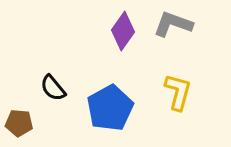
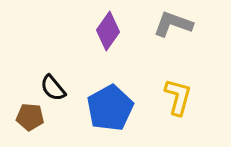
purple diamond: moved 15 px left
yellow L-shape: moved 5 px down
brown pentagon: moved 11 px right, 6 px up
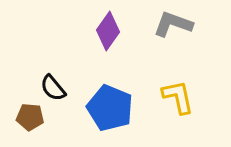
yellow L-shape: rotated 27 degrees counterclockwise
blue pentagon: rotated 21 degrees counterclockwise
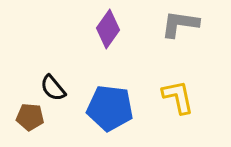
gray L-shape: moved 7 px right; rotated 12 degrees counterclockwise
purple diamond: moved 2 px up
blue pentagon: rotated 15 degrees counterclockwise
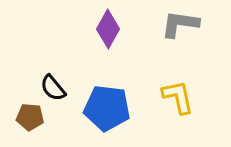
purple diamond: rotated 6 degrees counterclockwise
blue pentagon: moved 3 px left
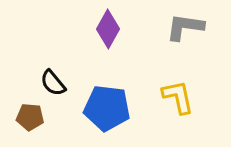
gray L-shape: moved 5 px right, 3 px down
black semicircle: moved 5 px up
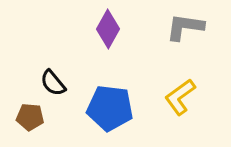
yellow L-shape: moved 2 px right; rotated 114 degrees counterclockwise
blue pentagon: moved 3 px right
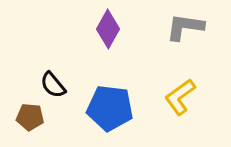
black semicircle: moved 2 px down
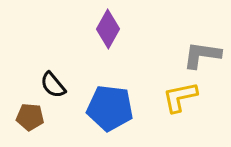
gray L-shape: moved 17 px right, 28 px down
yellow L-shape: rotated 24 degrees clockwise
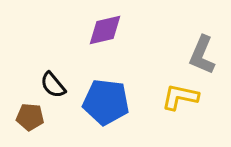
purple diamond: moved 3 px left, 1 px down; rotated 48 degrees clockwise
gray L-shape: rotated 75 degrees counterclockwise
yellow L-shape: rotated 24 degrees clockwise
blue pentagon: moved 4 px left, 6 px up
